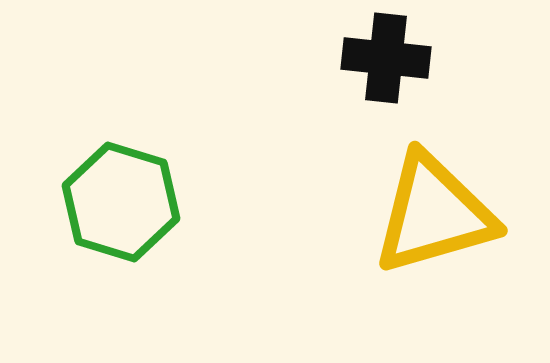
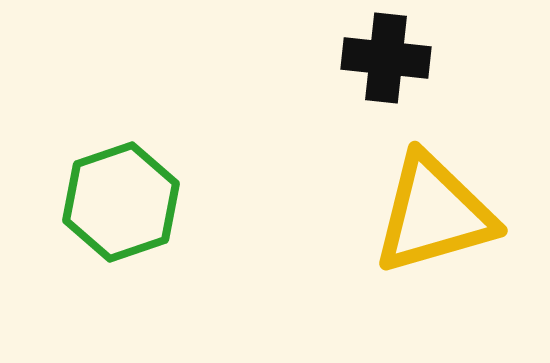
green hexagon: rotated 24 degrees clockwise
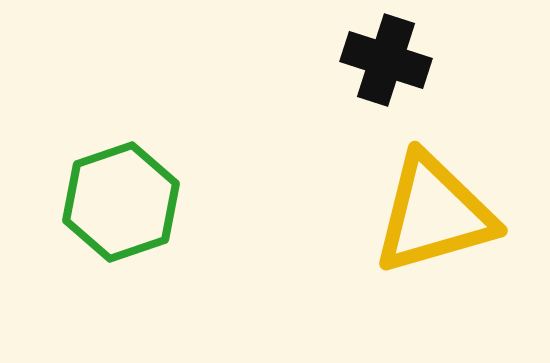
black cross: moved 2 px down; rotated 12 degrees clockwise
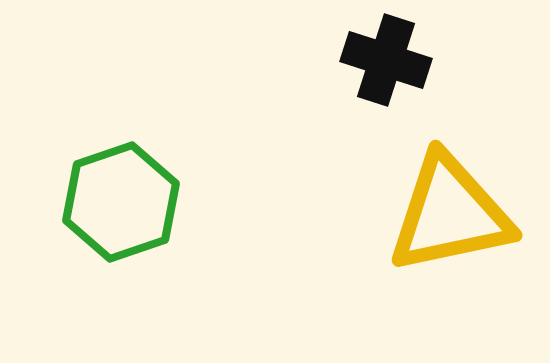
yellow triangle: moved 16 px right; rotated 4 degrees clockwise
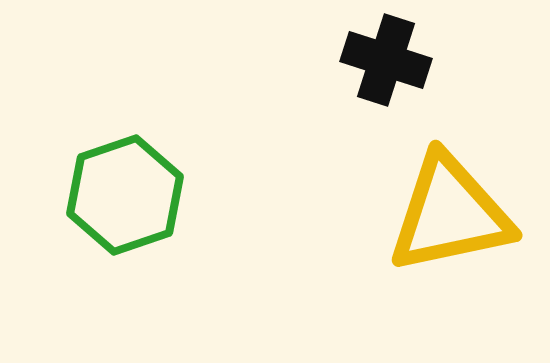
green hexagon: moved 4 px right, 7 px up
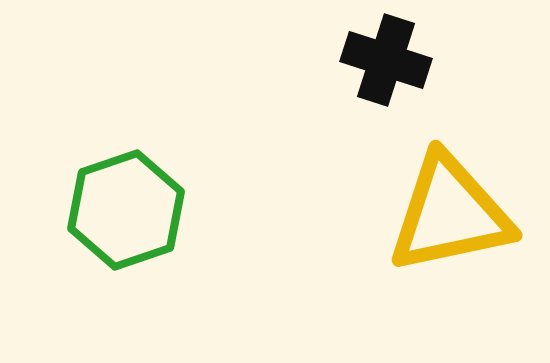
green hexagon: moved 1 px right, 15 px down
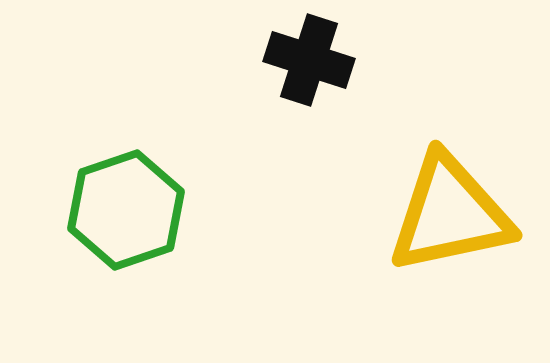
black cross: moved 77 px left
